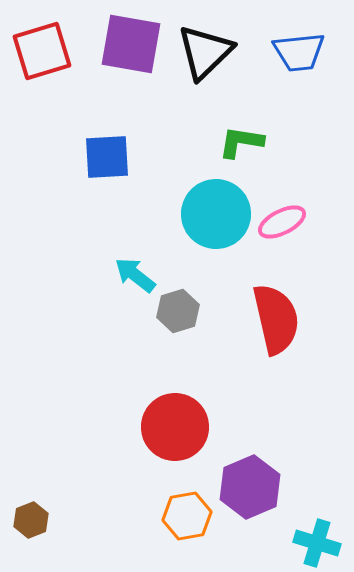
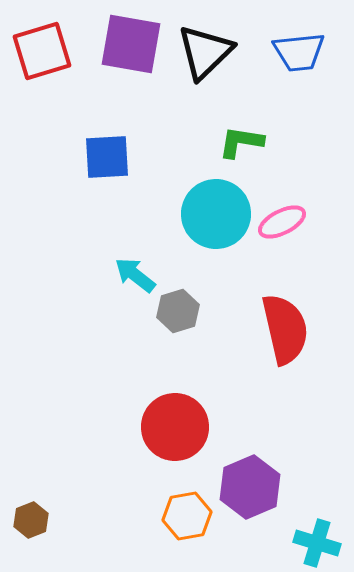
red semicircle: moved 9 px right, 10 px down
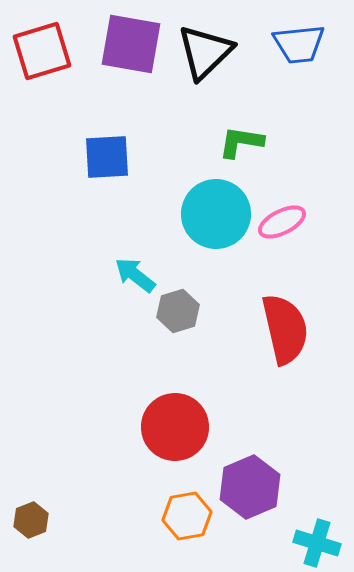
blue trapezoid: moved 8 px up
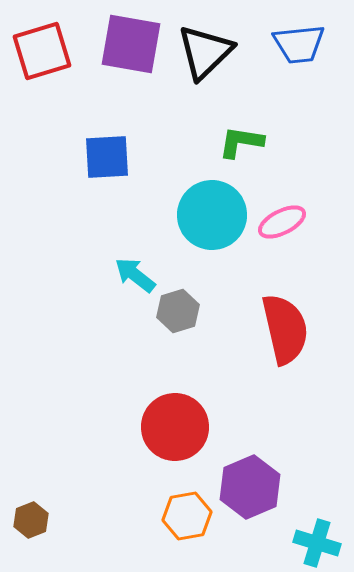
cyan circle: moved 4 px left, 1 px down
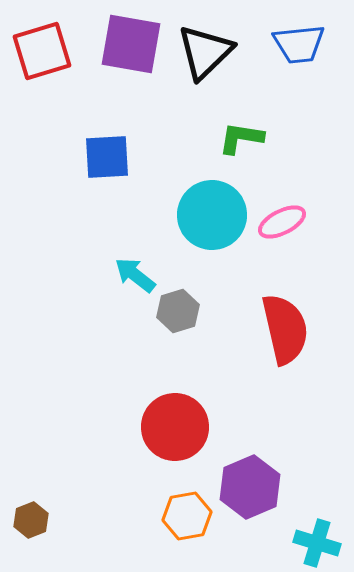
green L-shape: moved 4 px up
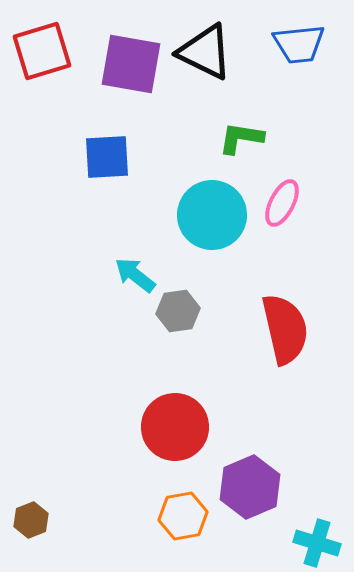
purple square: moved 20 px down
black triangle: rotated 50 degrees counterclockwise
pink ellipse: moved 19 px up; rotated 36 degrees counterclockwise
gray hexagon: rotated 9 degrees clockwise
orange hexagon: moved 4 px left
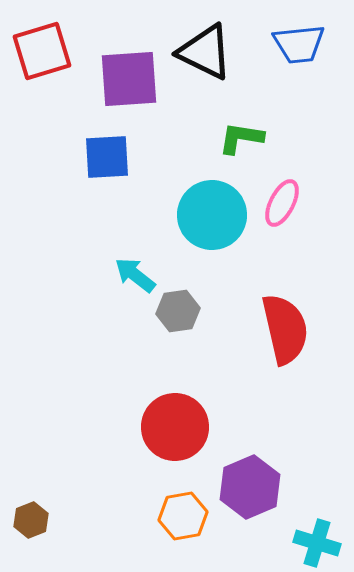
purple square: moved 2 px left, 15 px down; rotated 14 degrees counterclockwise
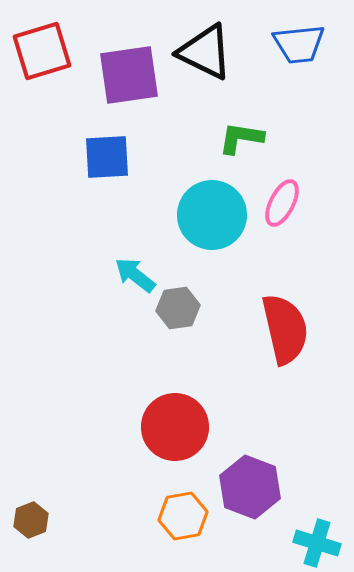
purple square: moved 4 px up; rotated 4 degrees counterclockwise
gray hexagon: moved 3 px up
purple hexagon: rotated 16 degrees counterclockwise
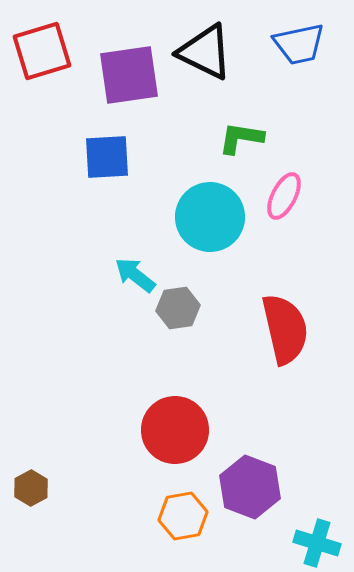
blue trapezoid: rotated 6 degrees counterclockwise
pink ellipse: moved 2 px right, 7 px up
cyan circle: moved 2 px left, 2 px down
red circle: moved 3 px down
brown hexagon: moved 32 px up; rotated 8 degrees counterclockwise
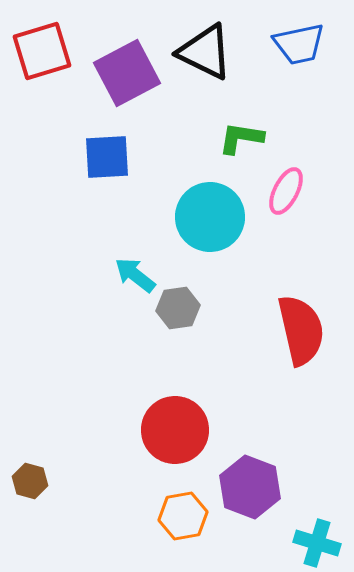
purple square: moved 2 px left, 2 px up; rotated 20 degrees counterclockwise
pink ellipse: moved 2 px right, 5 px up
red semicircle: moved 16 px right, 1 px down
brown hexagon: moved 1 px left, 7 px up; rotated 16 degrees counterclockwise
